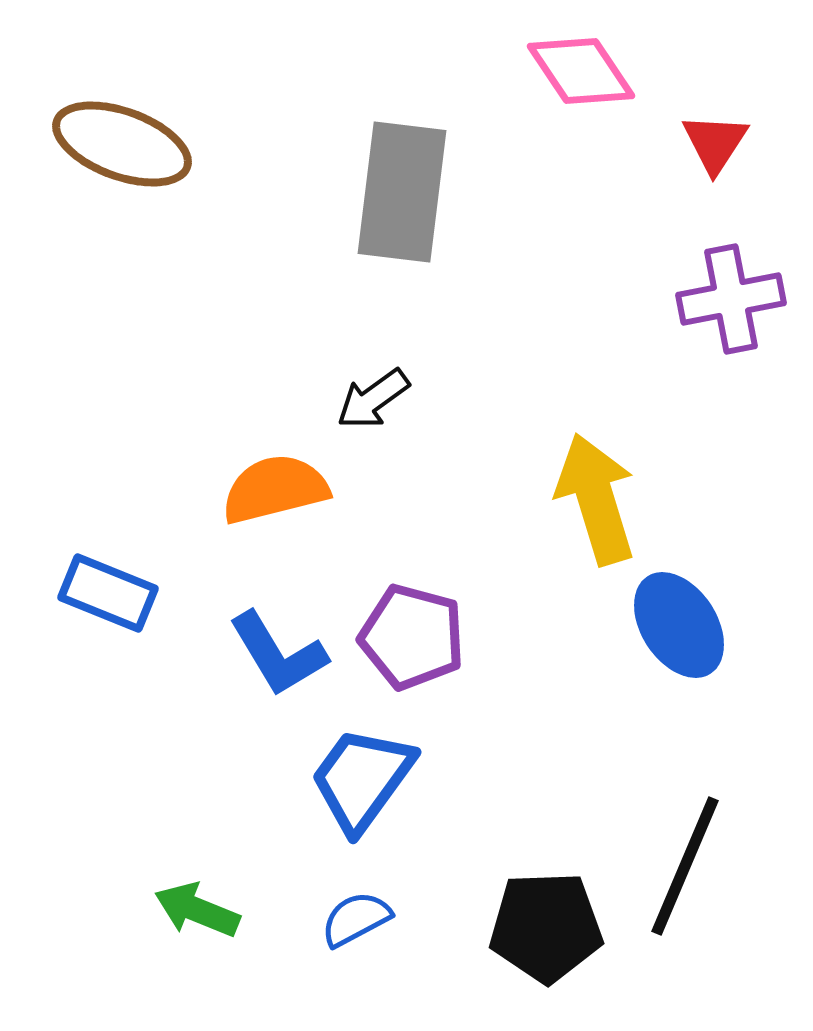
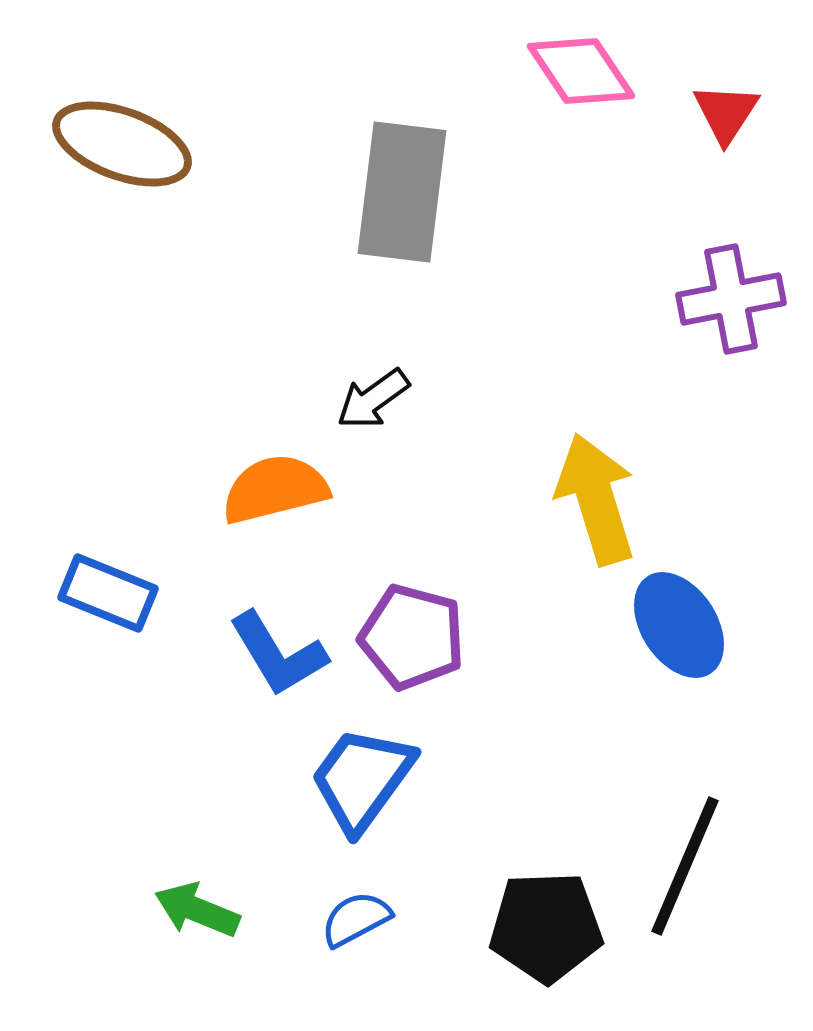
red triangle: moved 11 px right, 30 px up
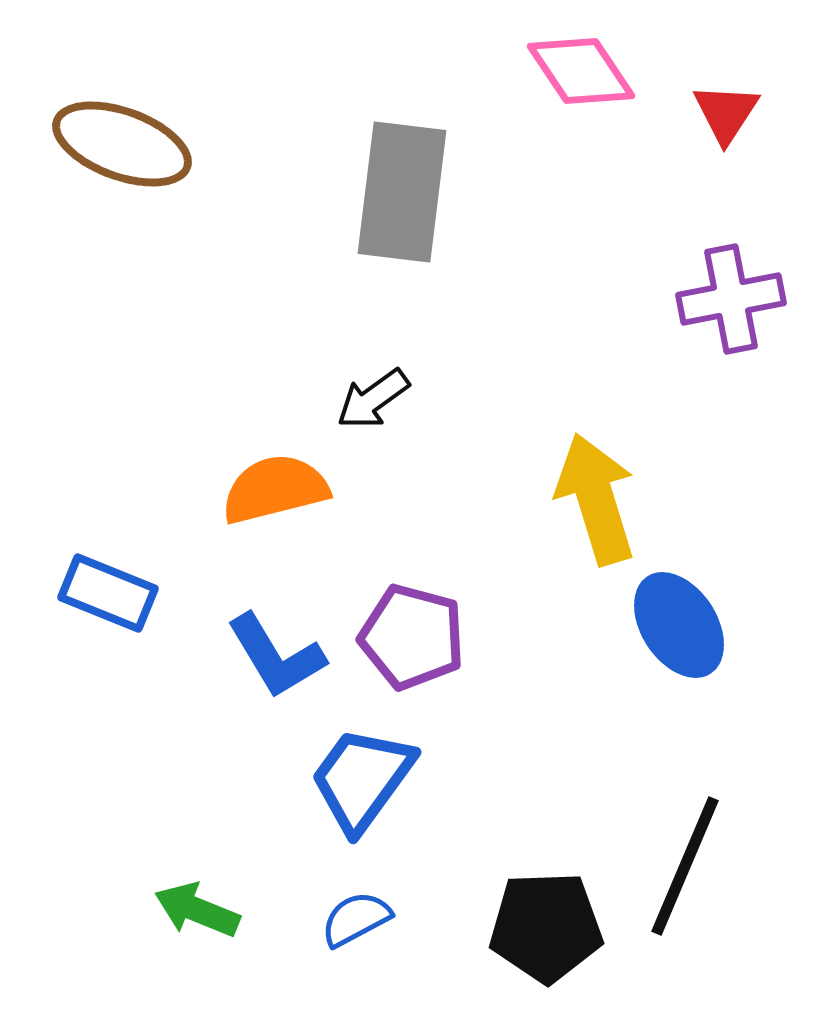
blue L-shape: moved 2 px left, 2 px down
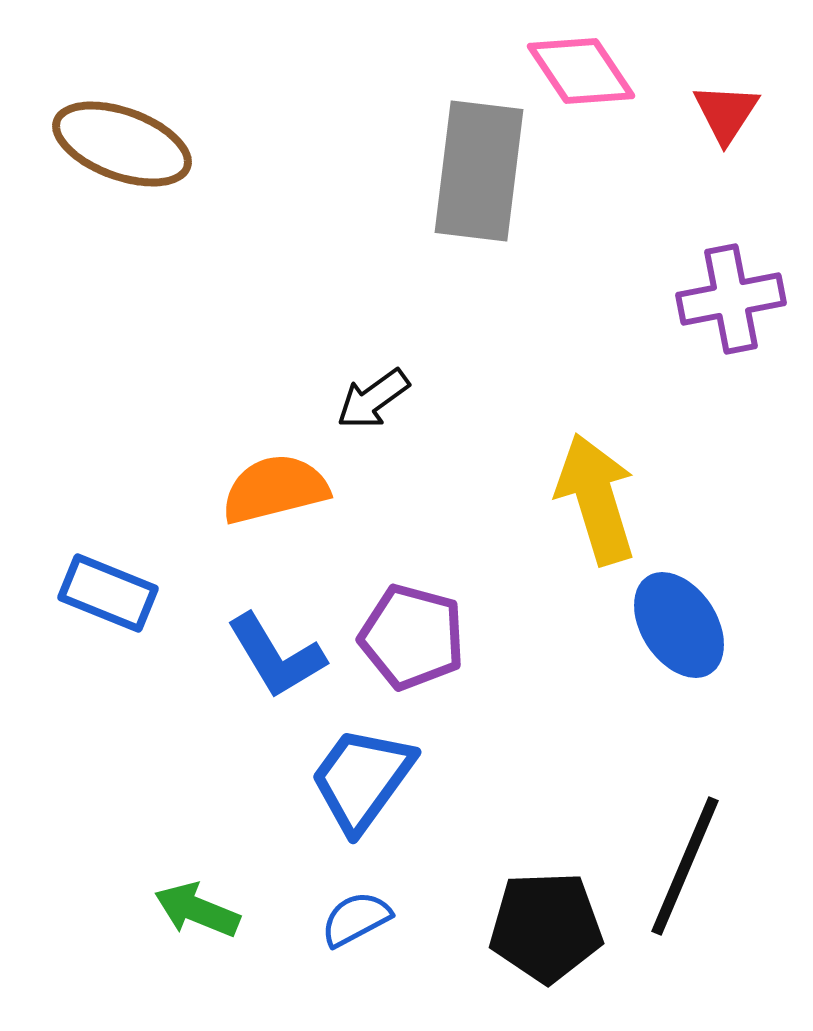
gray rectangle: moved 77 px right, 21 px up
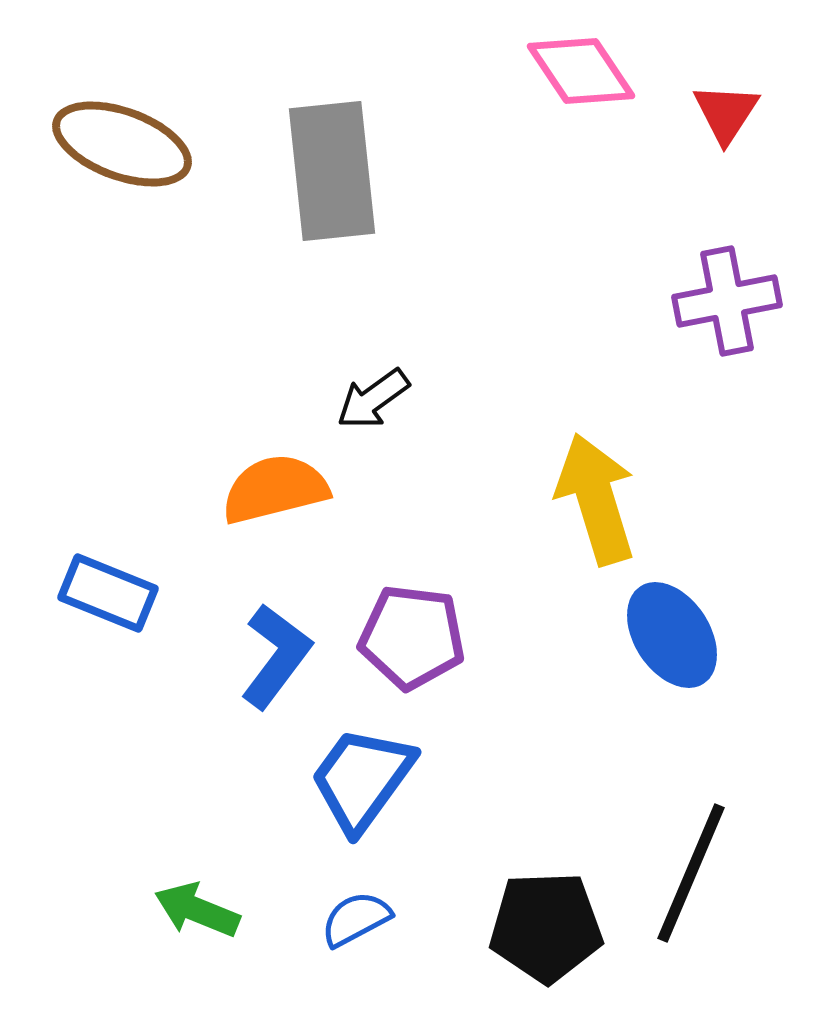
gray rectangle: moved 147 px left; rotated 13 degrees counterclockwise
purple cross: moved 4 px left, 2 px down
blue ellipse: moved 7 px left, 10 px down
purple pentagon: rotated 8 degrees counterclockwise
blue L-shape: rotated 112 degrees counterclockwise
black line: moved 6 px right, 7 px down
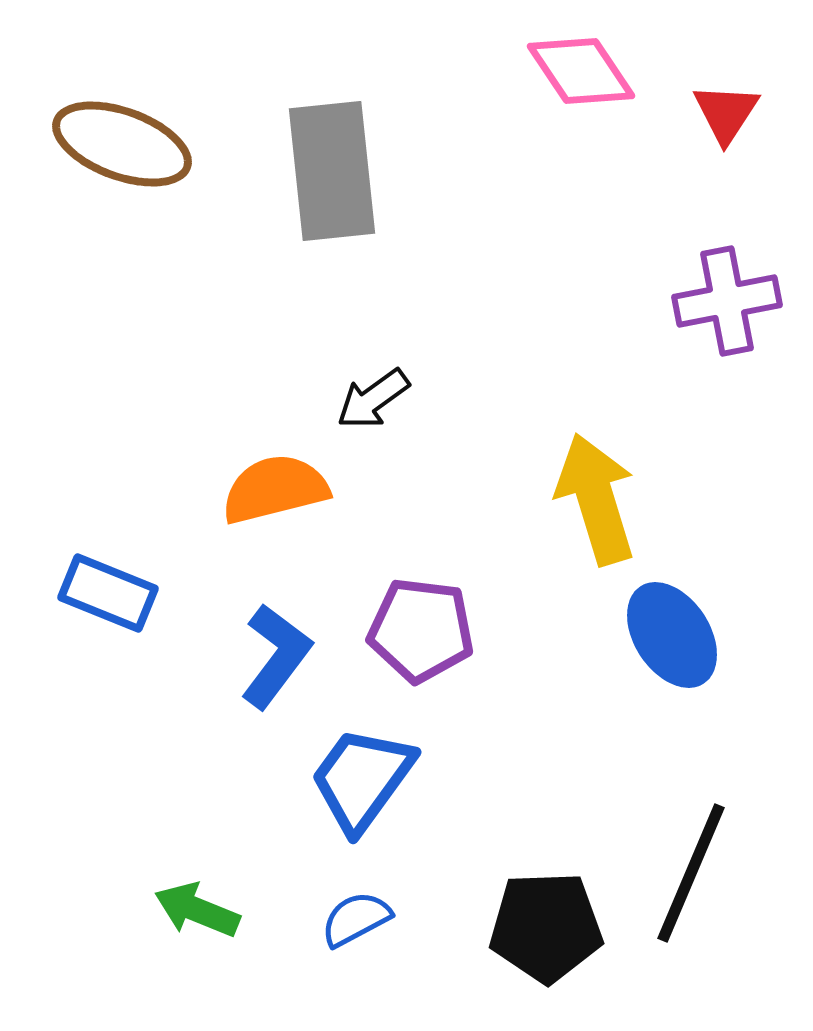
purple pentagon: moved 9 px right, 7 px up
